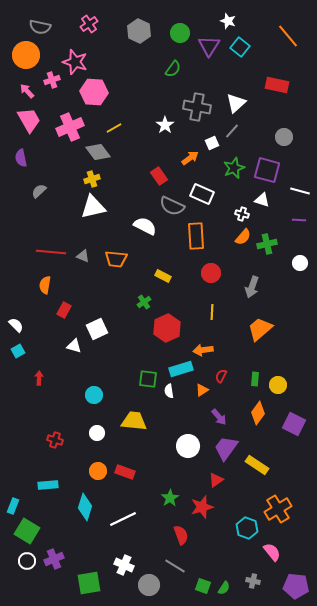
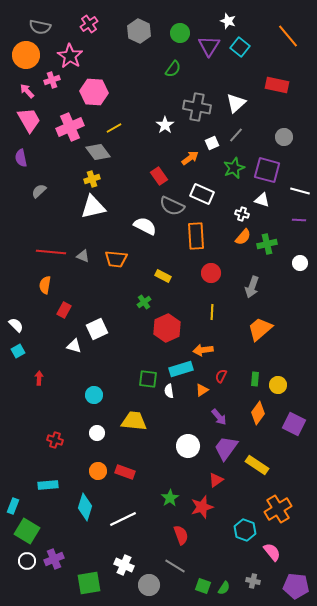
pink star at (75, 62): moved 5 px left, 6 px up; rotated 15 degrees clockwise
gray line at (232, 131): moved 4 px right, 4 px down
cyan hexagon at (247, 528): moved 2 px left, 2 px down
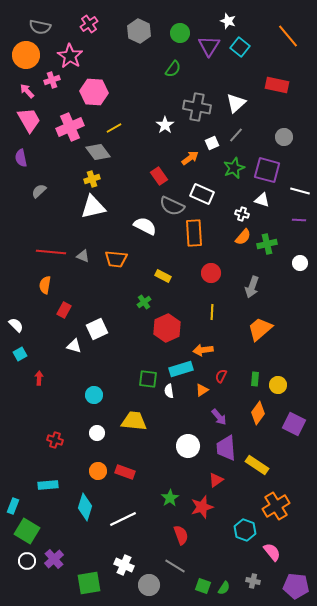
orange rectangle at (196, 236): moved 2 px left, 3 px up
cyan square at (18, 351): moved 2 px right, 3 px down
purple trapezoid at (226, 448): rotated 40 degrees counterclockwise
orange cross at (278, 509): moved 2 px left, 3 px up
purple cross at (54, 559): rotated 18 degrees counterclockwise
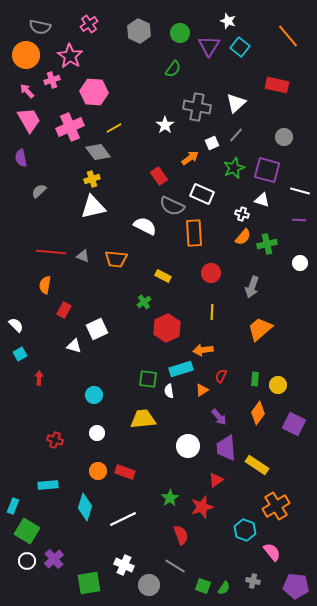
yellow trapezoid at (134, 421): moved 9 px right, 2 px up; rotated 12 degrees counterclockwise
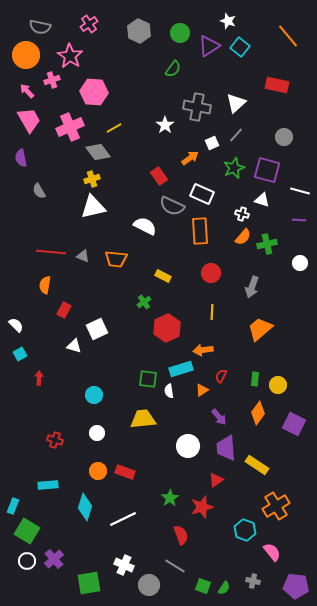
purple triangle at (209, 46): rotated 25 degrees clockwise
gray semicircle at (39, 191): rotated 77 degrees counterclockwise
orange rectangle at (194, 233): moved 6 px right, 2 px up
